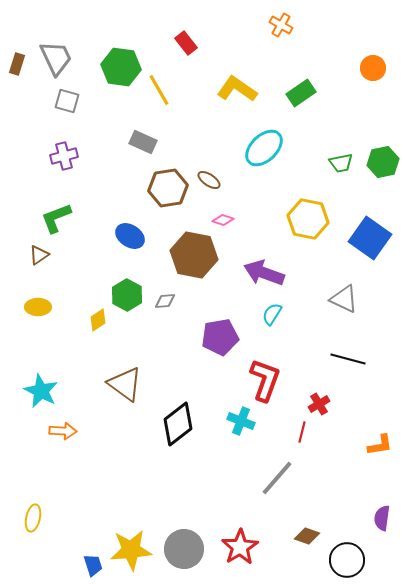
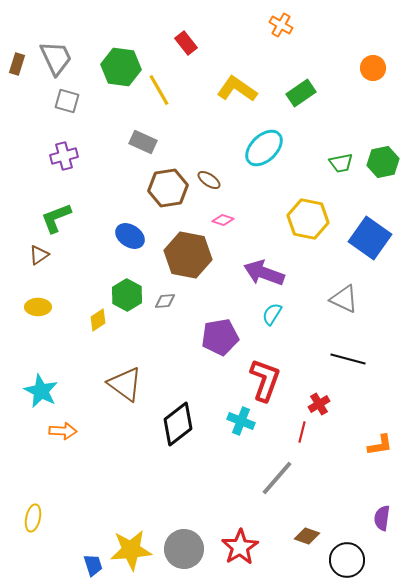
brown hexagon at (194, 255): moved 6 px left
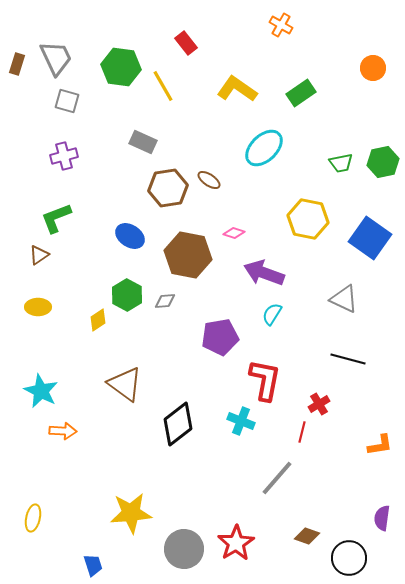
yellow line at (159, 90): moved 4 px right, 4 px up
pink diamond at (223, 220): moved 11 px right, 13 px down
red L-shape at (265, 380): rotated 9 degrees counterclockwise
red star at (240, 547): moved 4 px left, 4 px up
yellow star at (131, 550): moved 37 px up
black circle at (347, 560): moved 2 px right, 2 px up
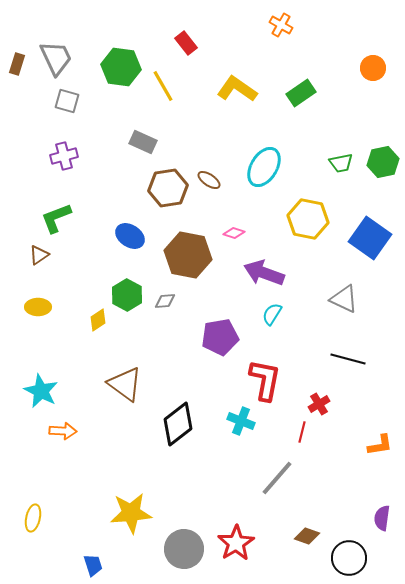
cyan ellipse at (264, 148): moved 19 px down; rotated 15 degrees counterclockwise
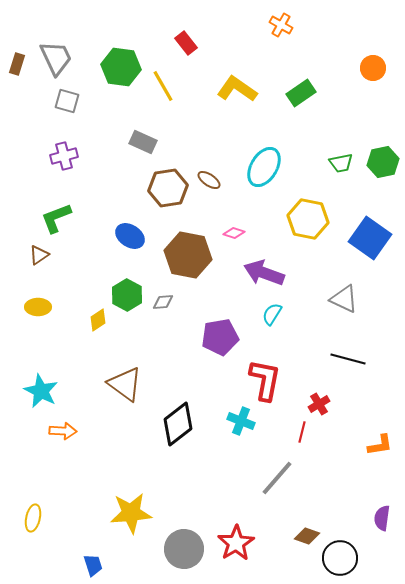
gray diamond at (165, 301): moved 2 px left, 1 px down
black circle at (349, 558): moved 9 px left
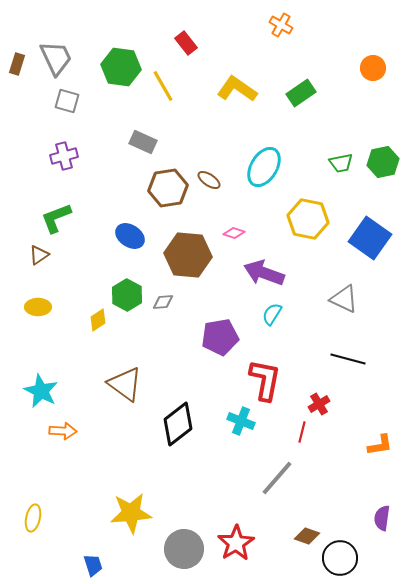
brown hexagon at (188, 255): rotated 6 degrees counterclockwise
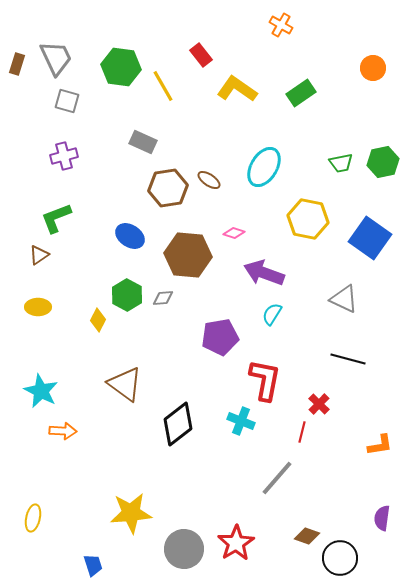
red rectangle at (186, 43): moved 15 px right, 12 px down
gray diamond at (163, 302): moved 4 px up
yellow diamond at (98, 320): rotated 30 degrees counterclockwise
red cross at (319, 404): rotated 15 degrees counterclockwise
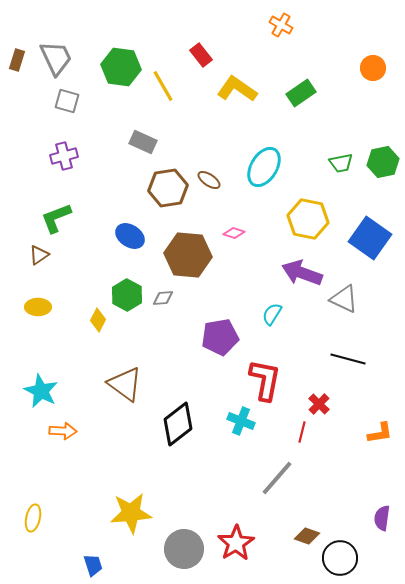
brown rectangle at (17, 64): moved 4 px up
purple arrow at (264, 273): moved 38 px right
orange L-shape at (380, 445): moved 12 px up
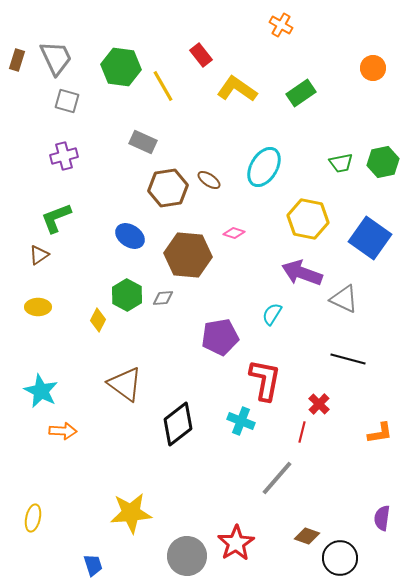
gray circle at (184, 549): moved 3 px right, 7 px down
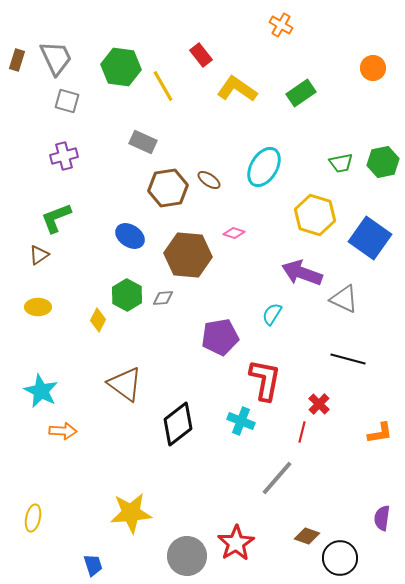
yellow hexagon at (308, 219): moved 7 px right, 4 px up; rotated 6 degrees clockwise
